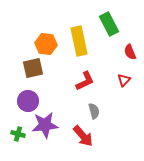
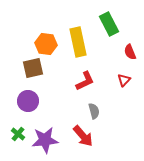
yellow rectangle: moved 1 px left, 1 px down
purple star: moved 15 px down
green cross: rotated 24 degrees clockwise
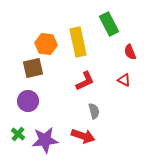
red triangle: rotated 48 degrees counterclockwise
red arrow: rotated 30 degrees counterclockwise
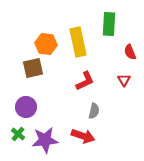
green rectangle: rotated 30 degrees clockwise
red triangle: rotated 32 degrees clockwise
purple circle: moved 2 px left, 6 px down
gray semicircle: rotated 28 degrees clockwise
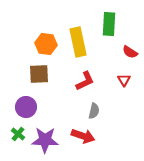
red semicircle: rotated 35 degrees counterclockwise
brown square: moved 6 px right, 6 px down; rotated 10 degrees clockwise
purple star: rotated 8 degrees clockwise
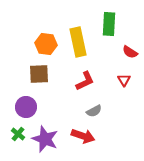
gray semicircle: rotated 49 degrees clockwise
purple star: moved 1 px up; rotated 20 degrees clockwise
